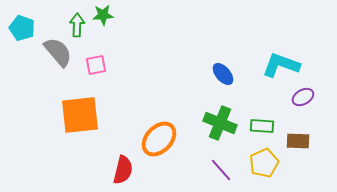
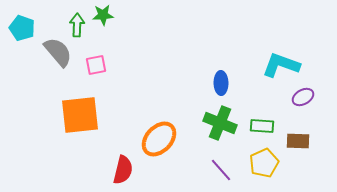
blue ellipse: moved 2 px left, 9 px down; rotated 40 degrees clockwise
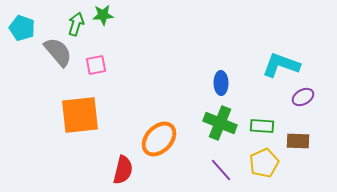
green arrow: moved 1 px left, 1 px up; rotated 15 degrees clockwise
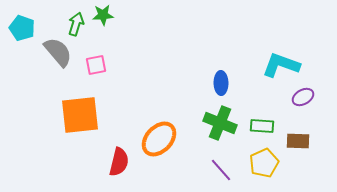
red semicircle: moved 4 px left, 8 px up
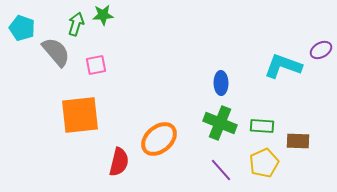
gray semicircle: moved 2 px left
cyan L-shape: moved 2 px right, 1 px down
purple ellipse: moved 18 px right, 47 px up
orange ellipse: rotated 6 degrees clockwise
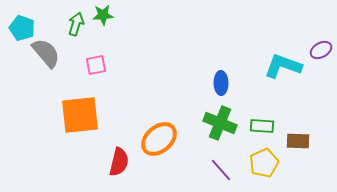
gray semicircle: moved 10 px left, 1 px down
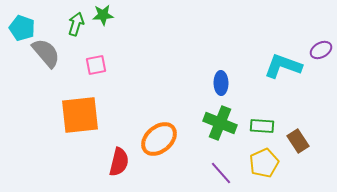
brown rectangle: rotated 55 degrees clockwise
purple line: moved 3 px down
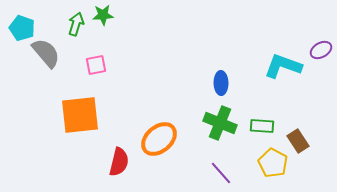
yellow pentagon: moved 9 px right; rotated 20 degrees counterclockwise
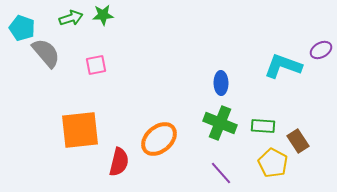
green arrow: moved 5 px left, 6 px up; rotated 55 degrees clockwise
orange square: moved 15 px down
green rectangle: moved 1 px right
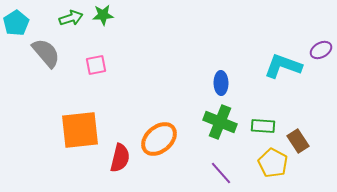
cyan pentagon: moved 6 px left, 5 px up; rotated 20 degrees clockwise
green cross: moved 1 px up
red semicircle: moved 1 px right, 4 px up
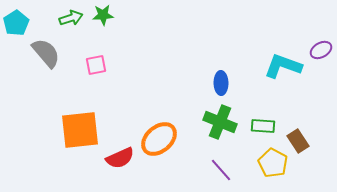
red semicircle: rotated 52 degrees clockwise
purple line: moved 3 px up
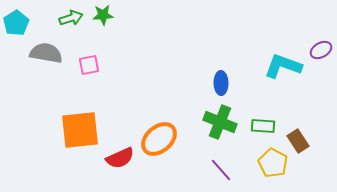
gray semicircle: rotated 40 degrees counterclockwise
pink square: moved 7 px left
